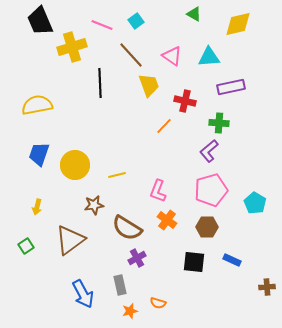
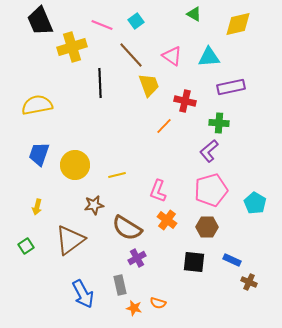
brown cross: moved 18 px left, 5 px up; rotated 28 degrees clockwise
orange star: moved 4 px right, 3 px up; rotated 28 degrees clockwise
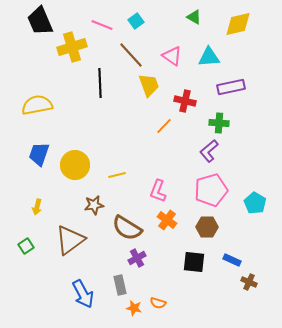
green triangle: moved 3 px down
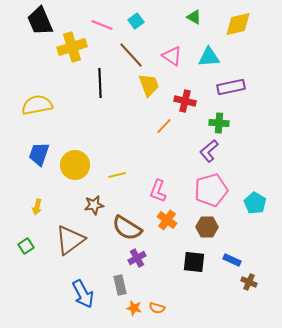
orange semicircle: moved 1 px left, 5 px down
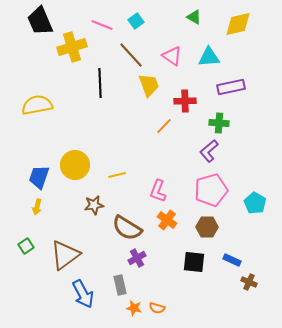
red cross: rotated 15 degrees counterclockwise
blue trapezoid: moved 23 px down
brown triangle: moved 5 px left, 15 px down
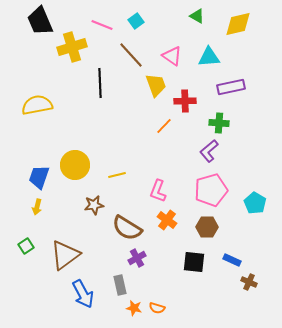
green triangle: moved 3 px right, 1 px up
yellow trapezoid: moved 7 px right
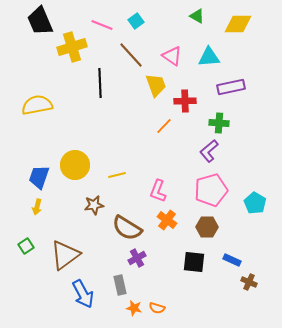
yellow diamond: rotated 12 degrees clockwise
